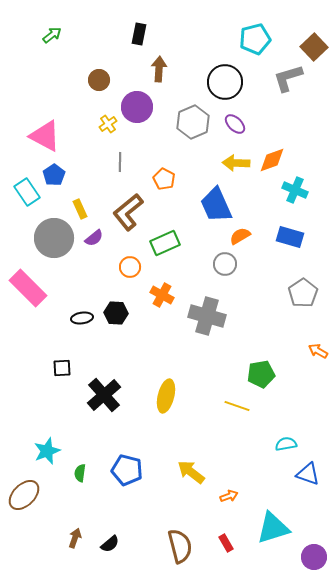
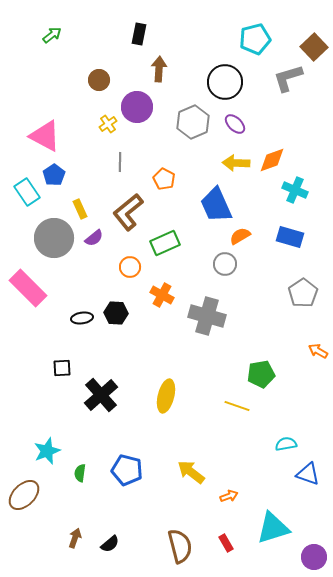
black cross at (104, 395): moved 3 px left
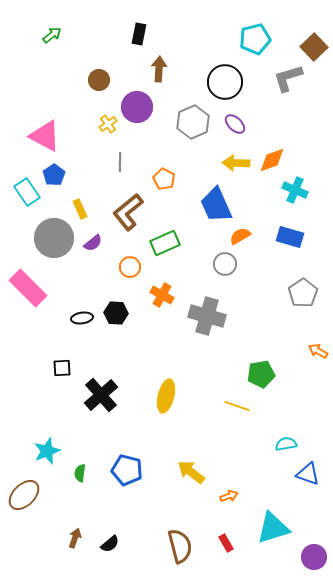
purple semicircle at (94, 238): moved 1 px left, 5 px down
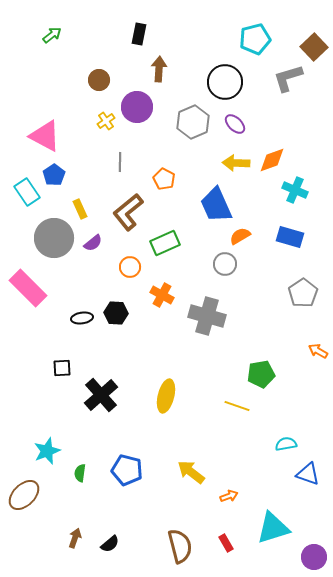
yellow cross at (108, 124): moved 2 px left, 3 px up
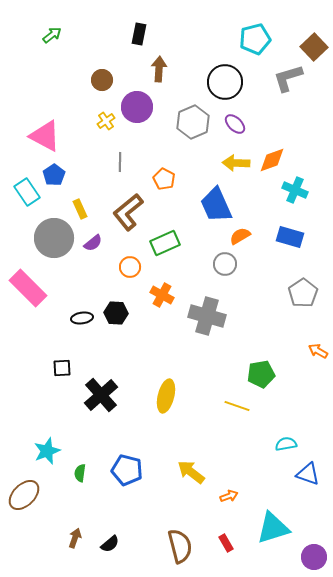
brown circle at (99, 80): moved 3 px right
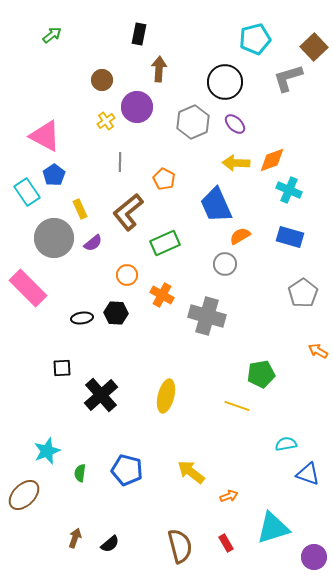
cyan cross at (295, 190): moved 6 px left
orange circle at (130, 267): moved 3 px left, 8 px down
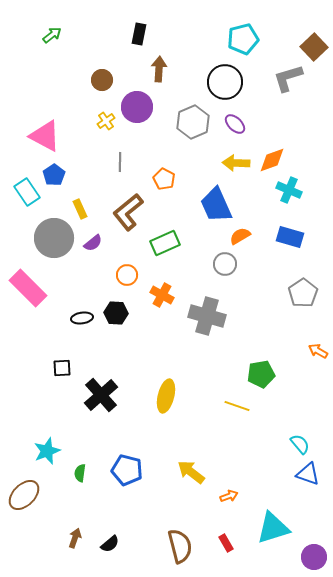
cyan pentagon at (255, 39): moved 12 px left
cyan semicircle at (286, 444): moved 14 px right; rotated 60 degrees clockwise
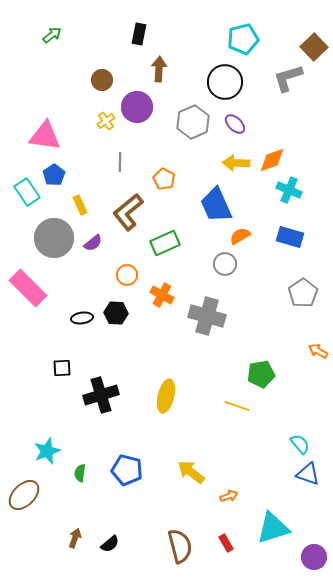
pink triangle at (45, 136): rotated 20 degrees counterclockwise
yellow rectangle at (80, 209): moved 4 px up
black cross at (101, 395): rotated 24 degrees clockwise
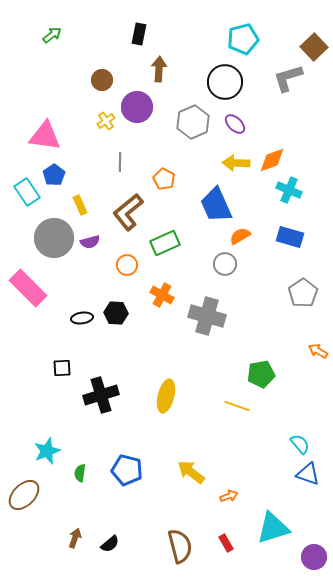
purple semicircle at (93, 243): moved 3 px left, 1 px up; rotated 24 degrees clockwise
orange circle at (127, 275): moved 10 px up
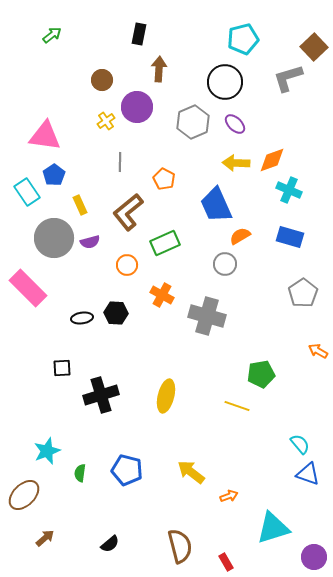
brown arrow at (75, 538): moved 30 px left; rotated 30 degrees clockwise
red rectangle at (226, 543): moved 19 px down
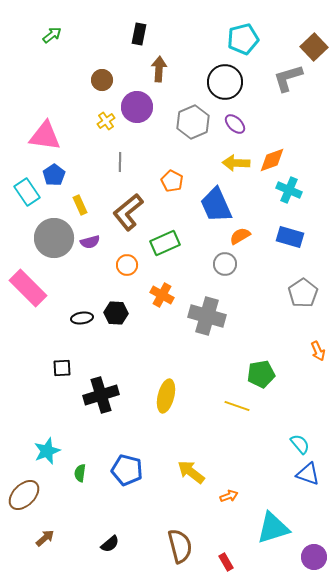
orange pentagon at (164, 179): moved 8 px right, 2 px down
orange arrow at (318, 351): rotated 144 degrees counterclockwise
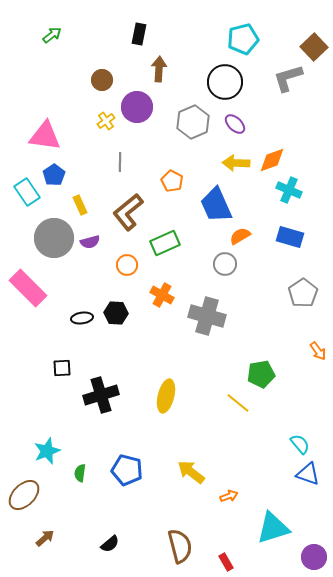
orange arrow at (318, 351): rotated 12 degrees counterclockwise
yellow line at (237, 406): moved 1 px right, 3 px up; rotated 20 degrees clockwise
